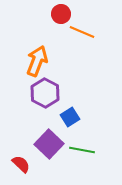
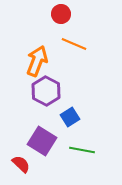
orange line: moved 8 px left, 12 px down
purple hexagon: moved 1 px right, 2 px up
purple square: moved 7 px left, 3 px up; rotated 12 degrees counterclockwise
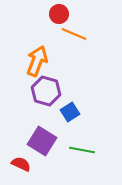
red circle: moved 2 px left
orange line: moved 10 px up
purple hexagon: rotated 12 degrees counterclockwise
blue square: moved 5 px up
red semicircle: rotated 18 degrees counterclockwise
